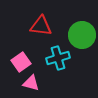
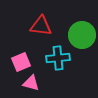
cyan cross: rotated 10 degrees clockwise
pink square: rotated 12 degrees clockwise
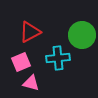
red triangle: moved 11 px left, 6 px down; rotated 35 degrees counterclockwise
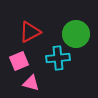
green circle: moved 6 px left, 1 px up
pink square: moved 2 px left, 1 px up
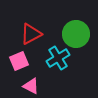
red triangle: moved 1 px right, 2 px down
cyan cross: rotated 25 degrees counterclockwise
pink triangle: moved 3 px down; rotated 12 degrees clockwise
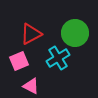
green circle: moved 1 px left, 1 px up
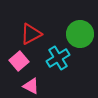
green circle: moved 5 px right, 1 px down
pink square: rotated 18 degrees counterclockwise
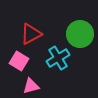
pink square: rotated 18 degrees counterclockwise
pink triangle: rotated 42 degrees counterclockwise
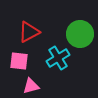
red triangle: moved 2 px left, 2 px up
pink square: rotated 24 degrees counterclockwise
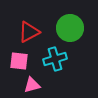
green circle: moved 10 px left, 6 px up
cyan cross: moved 3 px left, 1 px down; rotated 15 degrees clockwise
pink triangle: moved 1 px right, 1 px up
